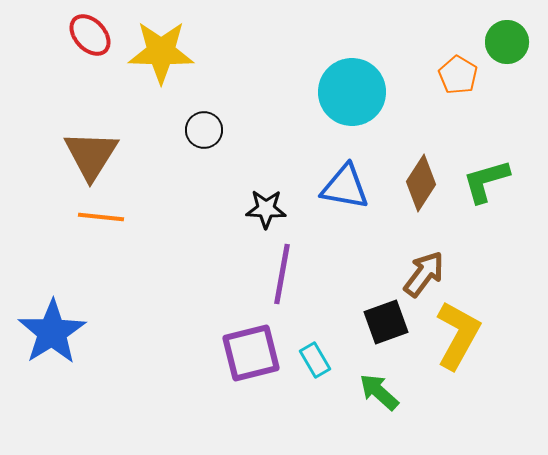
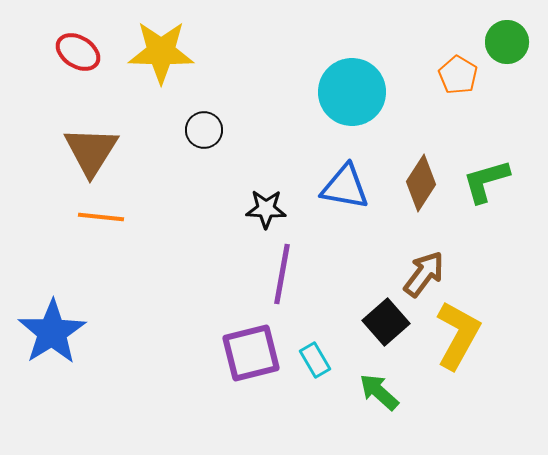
red ellipse: moved 12 px left, 17 px down; rotated 15 degrees counterclockwise
brown triangle: moved 4 px up
black square: rotated 21 degrees counterclockwise
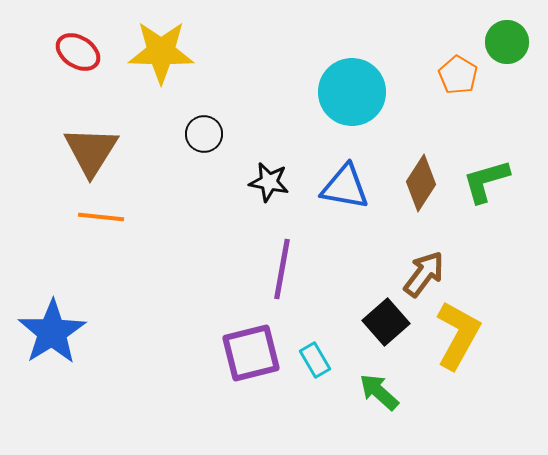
black circle: moved 4 px down
black star: moved 3 px right, 27 px up; rotated 9 degrees clockwise
purple line: moved 5 px up
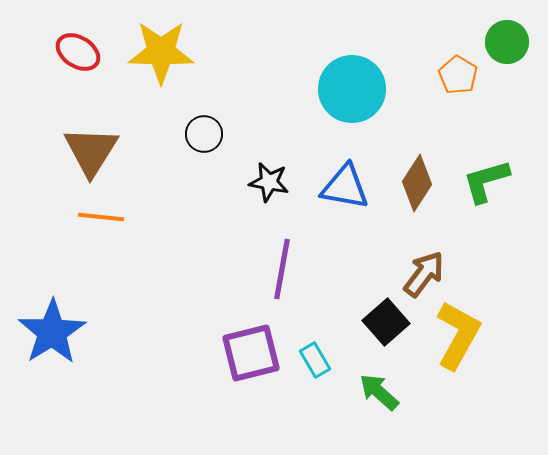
cyan circle: moved 3 px up
brown diamond: moved 4 px left
